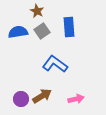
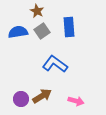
pink arrow: moved 2 px down; rotated 28 degrees clockwise
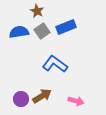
blue rectangle: moved 3 px left; rotated 72 degrees clockwise
blue semicircle: moved 1 px right
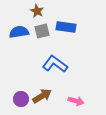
blue rectangle: rotated 30 degrees clockwise
gray square: rotated 21 degrees clockwise
